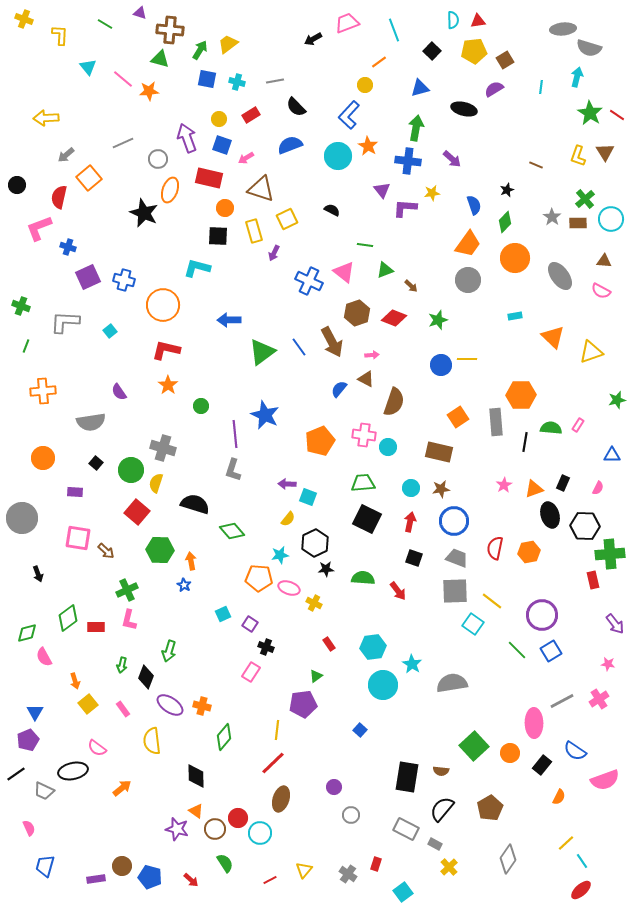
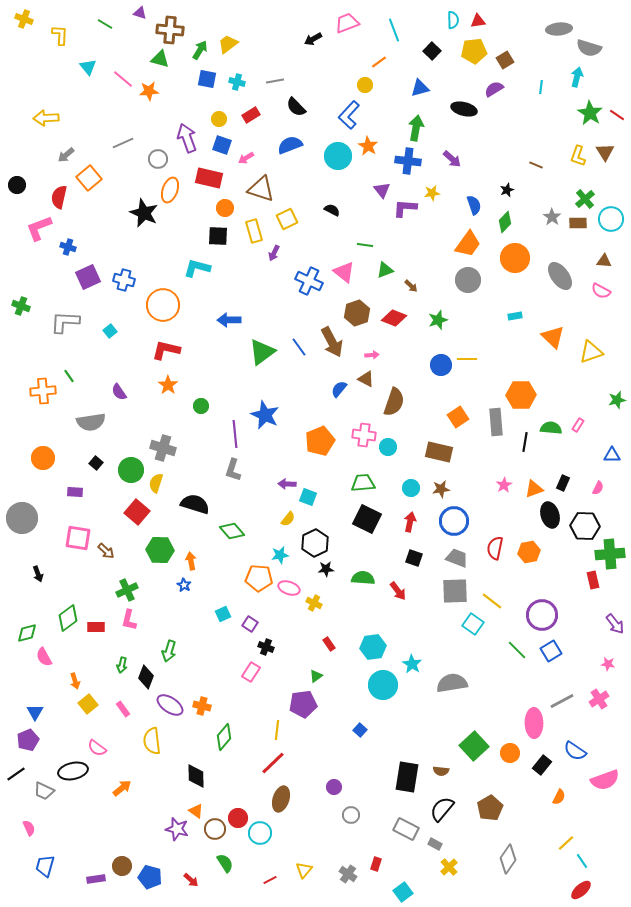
gray ellipse at (563, 29): moved 4 px left
green line at (26, 346): moved 43 px right, 30 px down; rotated 56 degrees counterclockwise
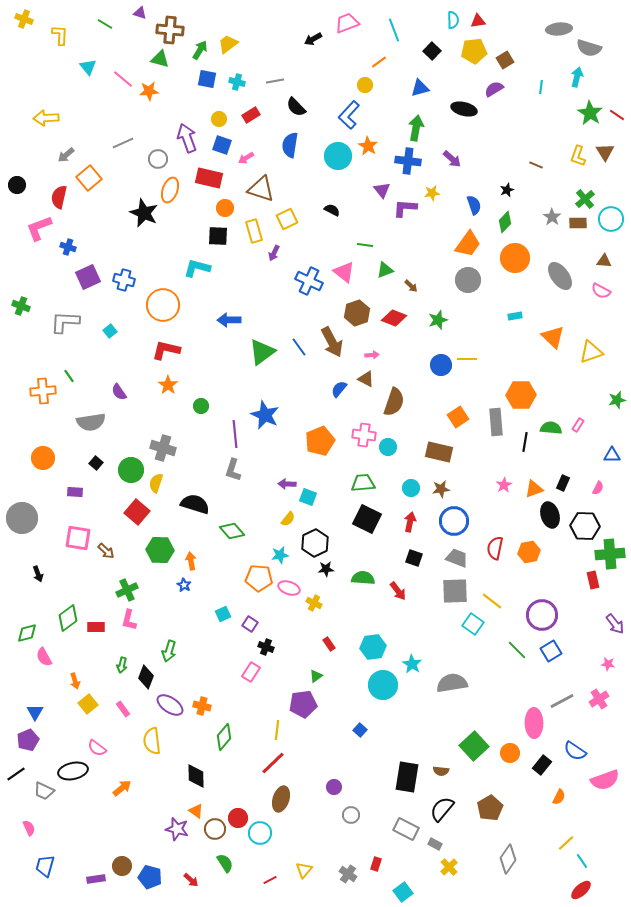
blue semicircle at (290, 145): rotated 60 degrees counterclockwise
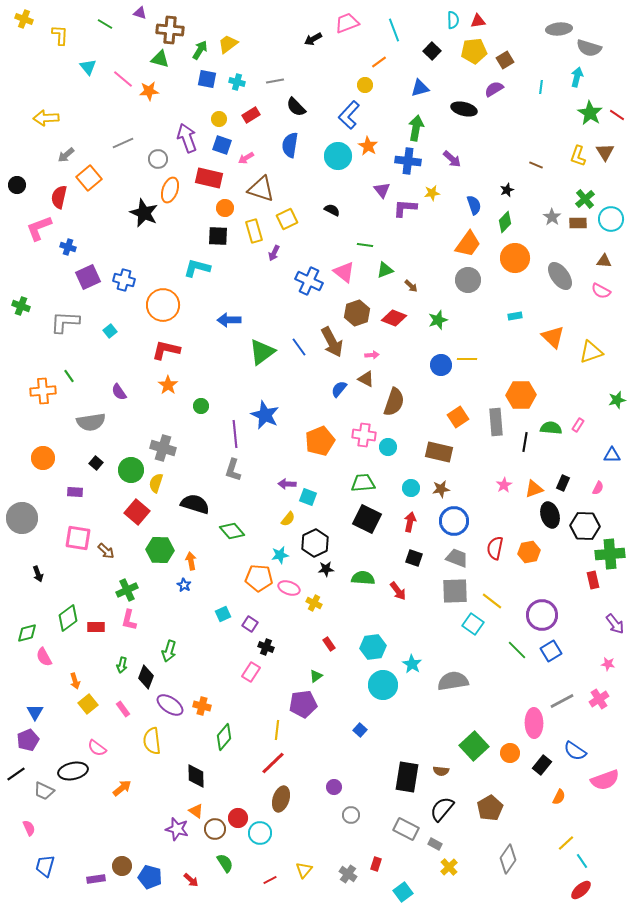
gray semicircle at (452, 683): moved 1 px right, 2 px up
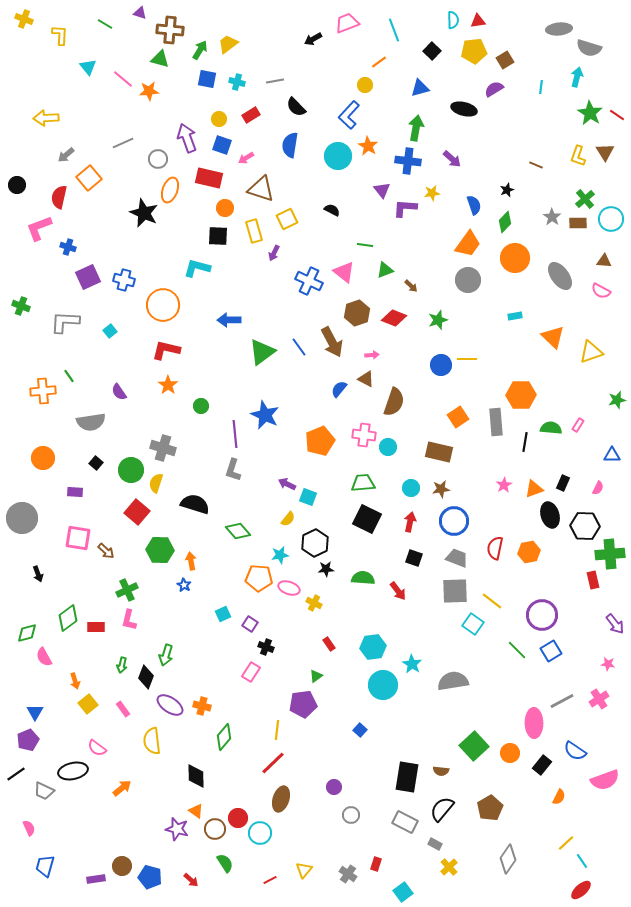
purple arrow at (287, 484): rotated 24 degrees clockwise
green diamond at (232, 531): moved 6 px right
green arrow at (169, 651): moved 3 px left, 4 px down
gray rectangle at (406, 829): moved 1 px left, 7 px up
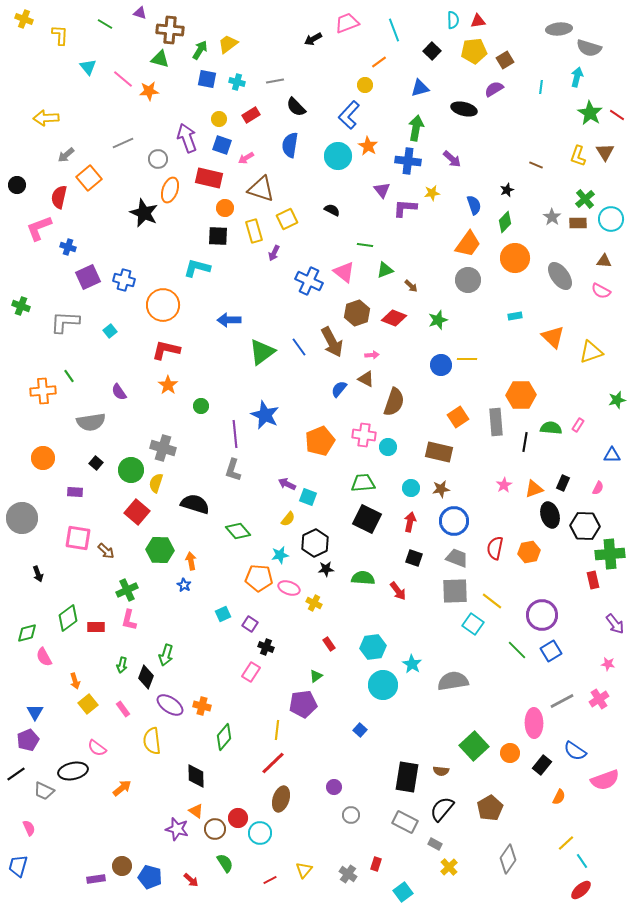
blue trapezoid at (45, 866): moved 27 px left
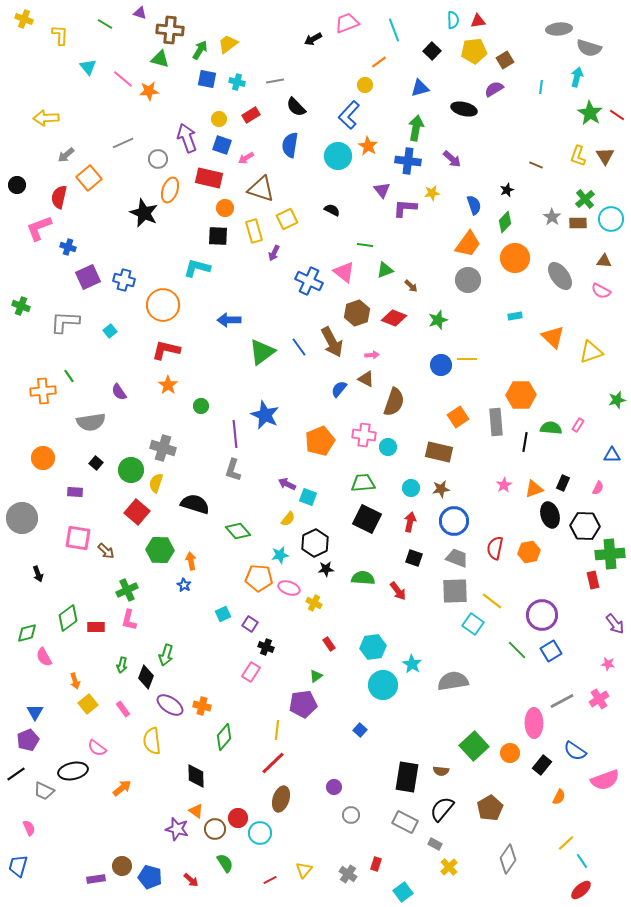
brown triangle at (605, 152): moved 4 px down
